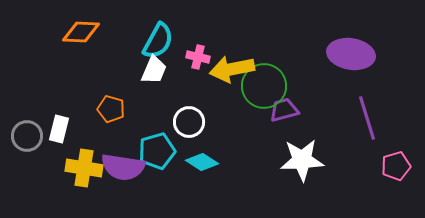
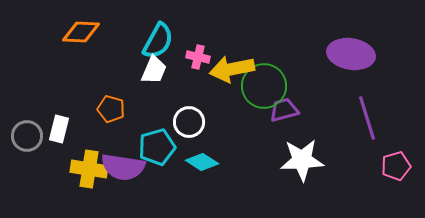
cyan pentagon: moved 4 px up
yellow cross: moved 5 px right, 1 px down
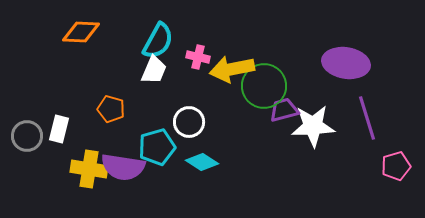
purple ellipse: moved 5 px left, 9 px down
white star: moved 11 px right, 34 px up
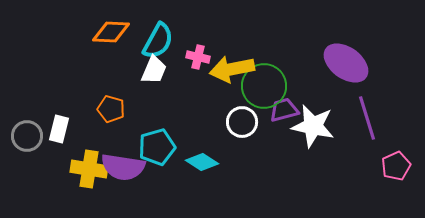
orange diamond: moved 30 px right
purple ellipse: rotated 27 degrees clockwise
white circle: moved 53 px right
white star: rotated 15 degrees clockwise
pink pentagon: rotated 8 degrees counterclockwise
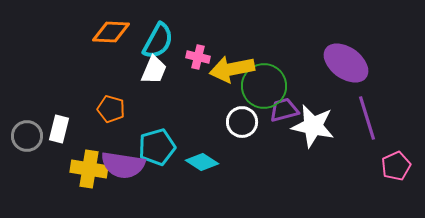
purple semicircle: moved 2 px up
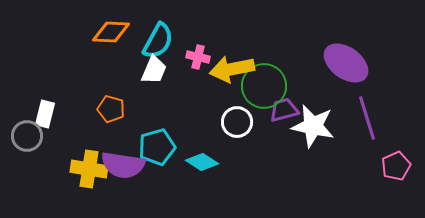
white circle: moved 5 px left
white rectangle: moved 14 px left, 15 px up
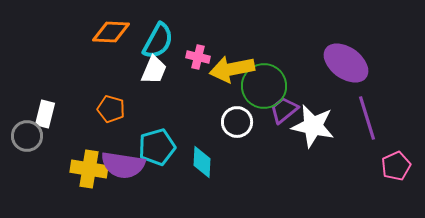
purple trapezoid: rotated 24 degrees counterclockwise
cyan diamond: rotated 60 degrees clockwise
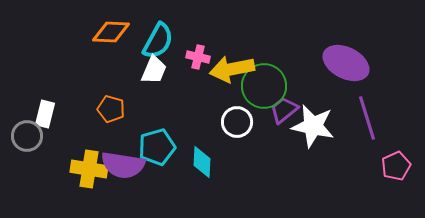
purple ellipse: rotated 9 degrees counterclockwise
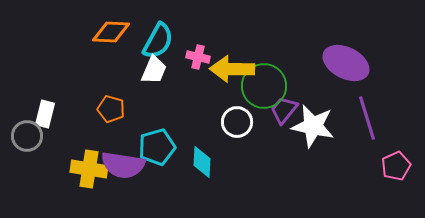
yellow arrow: rotated 12 degrees clockwise
purple trapezoid: rotated 12 degrees counterclockwise
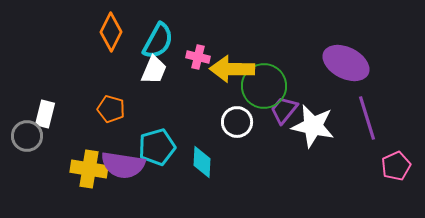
orange diamond: rotated 66 degrees counterclockwise
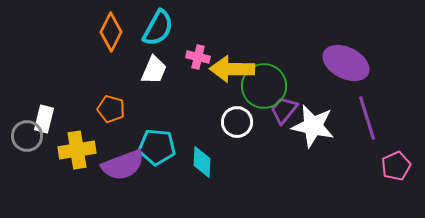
cyan semicircle: moved 13 px up
white rectangle: moved 1 px left, 5 px down
cyan pentagon: rotated 21 degrees clockwise
purple semicircle: rotated 30 degrees counterclockwise
yellow cross: moved 12 px left, 19 px up; rotated 18 degrees counterclockwise
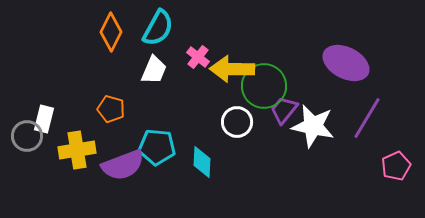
pink cross: rotated 25 degrees clockwise
purple line: rotated 48 degrees clockwise
